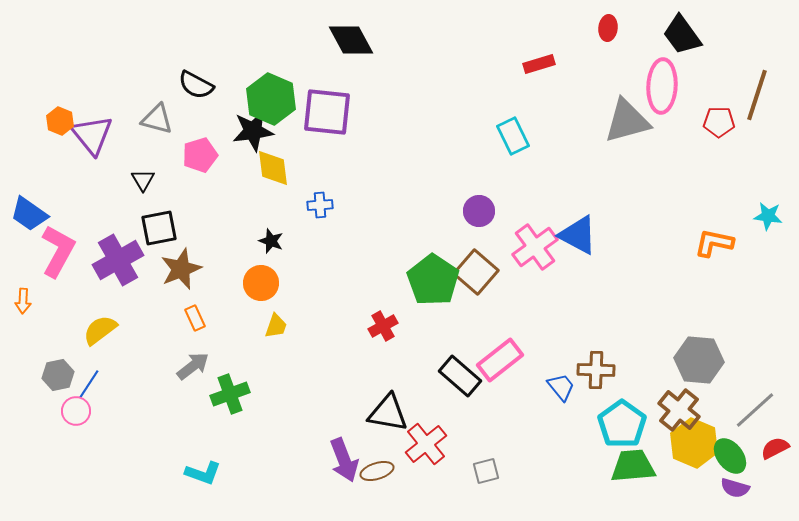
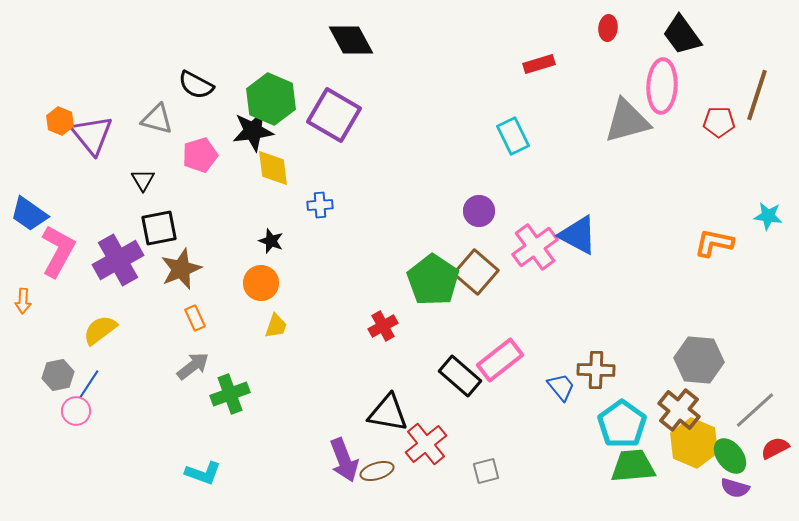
purple square at (327, 112): moved 7 px right, 3 px down; rotated 24 degrees clockwise
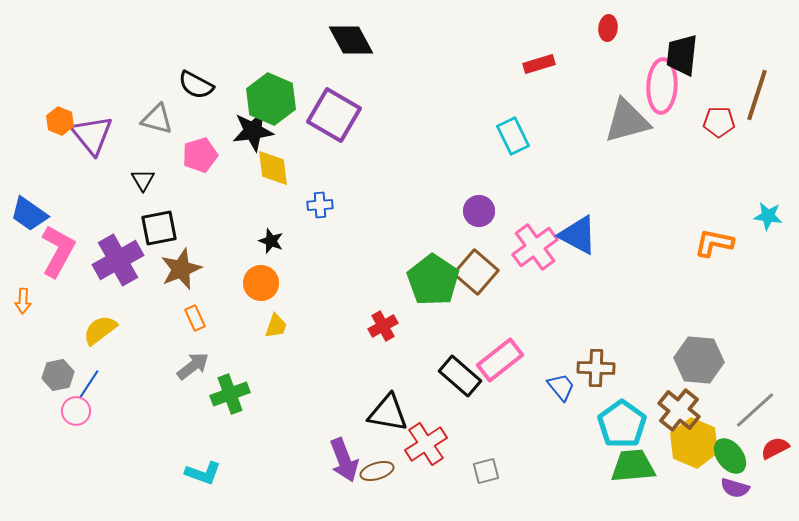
black trapezoid at (682, 35): moved 20 px down; rotated 42 degrees clockwise
brown cross at (596, 370): moved 2 px up
red cross at (426, 444): rotated 6 degrees clockwise
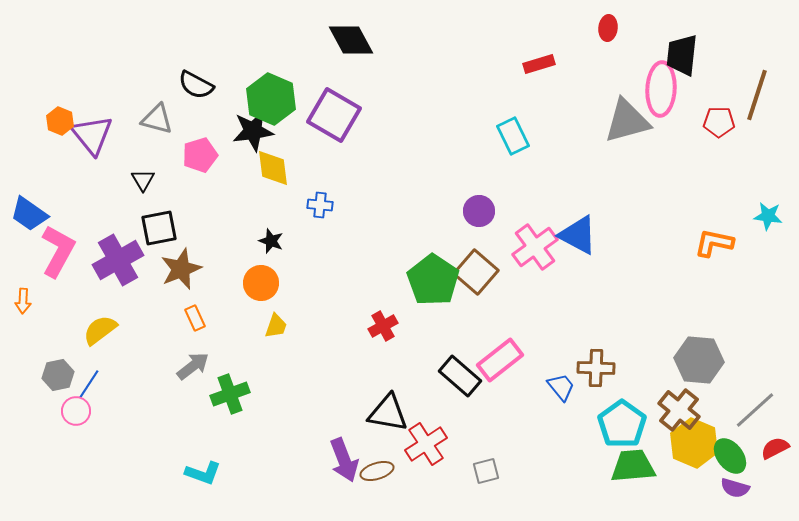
pink ellipse at (662, 86): moved 1 px left, 3 px down
blue cross at (320, 205): rotated 10 degrees clockwise
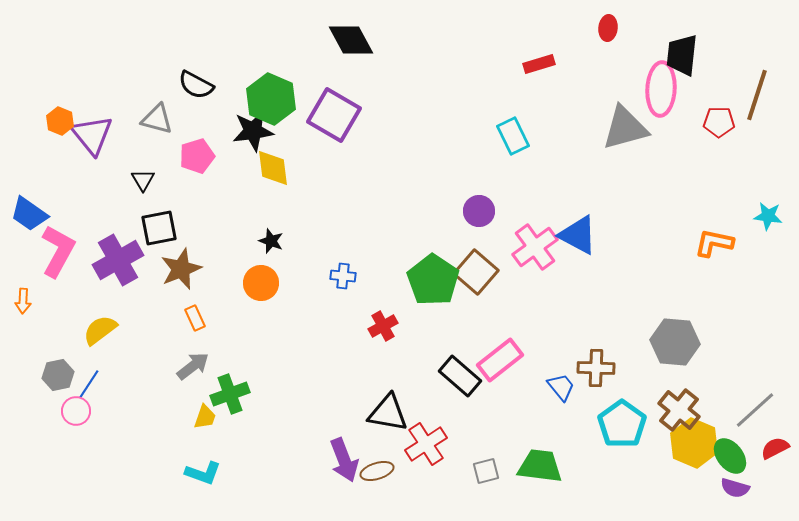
gray triangle at (627, 121): moved 2 px left, 7 px down
pink pentagon at (200, 155): moved 3 px left, 1 px down
blue cross at (320, 205): moved 23 px right, 71 px down
yellow trapezoid at (276, 326): moved 71 px left, 91 px down
gray hexagon at (699, 360): moved 24 px left, 18 px up
green trapezoid at (633, 466): moved 93 px left; rotated 12 degrees clockwise
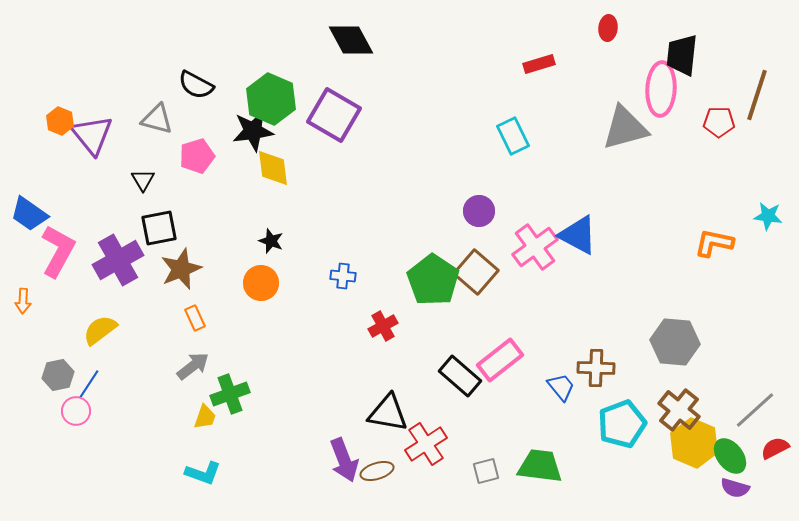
cyan pentagon at (622, 424): rotated 15 degrees clockwise
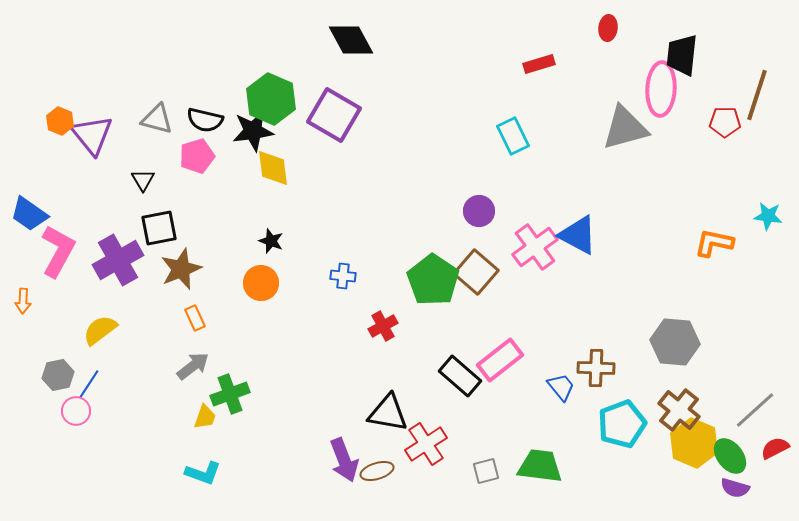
black semicircle at (196, 85): moved 9 px right, 35 px down; rotated 15 degrees counterclockwise
red pentagon at (719, 122): moved 6 px right
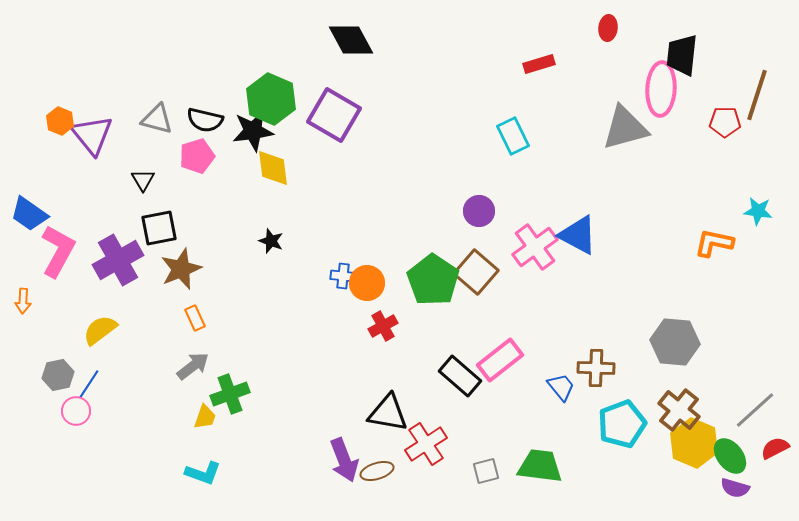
cyan star at (768, 216): moved 10 px left, 5 px up
orange circle at (261, 283): moved 106 px right
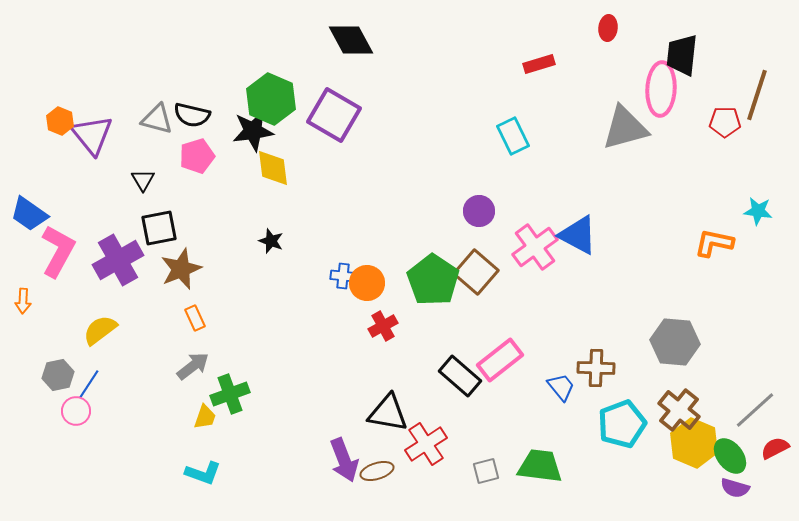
black semicircle at (205, 120): moved 13 px left, 5 px up
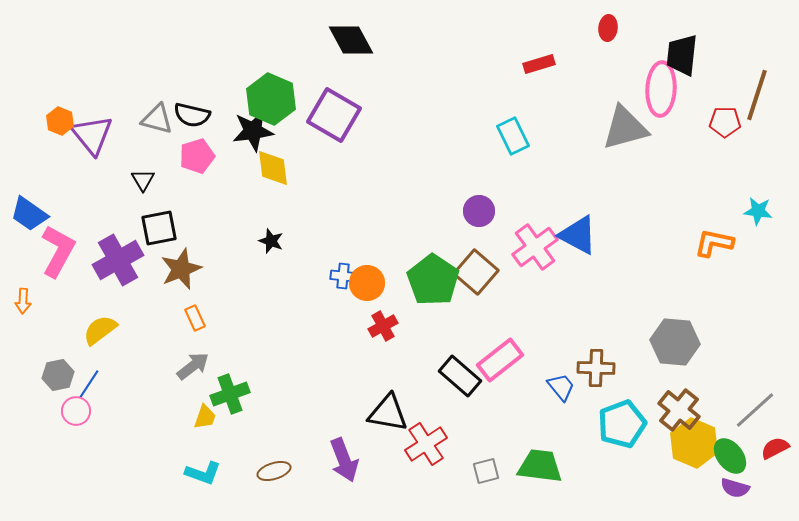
brown ellipse at (377, 471): moved 103 px left
